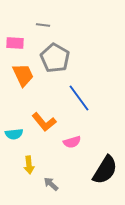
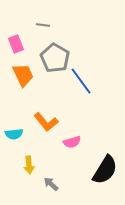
pink rectangle: moved 1 px right, 1 px down; rotated 66 degrees clockwise
blue line: moved 2 px right, 17 px up
orange L-shape: moved 2 px right
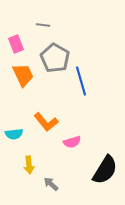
blue line: rotated 20 degrees clockwise
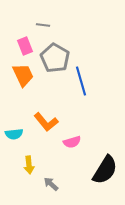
pink rectangle: moved 9 px right, 2 px down
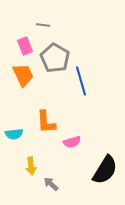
orange L-shape: rotated 35 degrees clockwise
yellow arrow: moved 2 px right, 1 px down
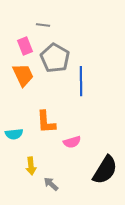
blue line: rotated 16 degrees clockwise
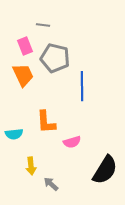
gray pentagon: rotated 16 degrees counterclockwise
blue line: moved 1 px right, 5 px down
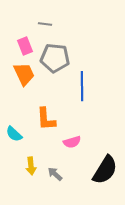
gray line: moved 2 px right, 1 px up
gray pentagon: rotated 8 degrees counterclockwise
orange trapezoid: moved 1 px right, 1 px up
orange L-shape: moved 3 px up
cyan semicircle: rotated 48 degrees clockwise
gray arrow: moved 4 px right, 10 px up
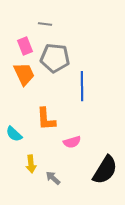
yellow arrow: moved 2 px up
gray arrow: moved 2 px left, 4 px down
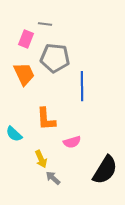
pink rectangle: moved 1 px right, 7 px up; rotated 42 degrees clockwise
yellow arrow: moved 10 px right, 5 px up; rotated 18 degrees counterclockwise
